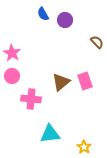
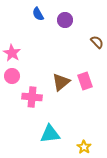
blue semicircle: moved 5 px left
pink cross: moved 1 px right, 2 px up
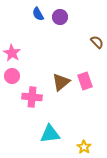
purple circle: moved 5 px left, 3 px up
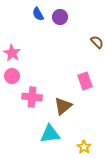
brown triangle: moved 2 px right, 24 px down
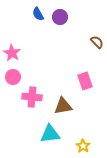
pink circle: moved 1 px right, 1 px down
brown triangle: rotated 30 degrees clockwise
yellow star: moved 1 px left, 1 px up
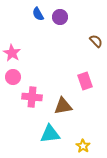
brown semicircle: moved 1 px left, 1 px up
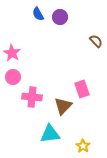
pink rectangle: moved 3 px left, 8 px down
brown triangle: rotated 36 degrees counterclockwise
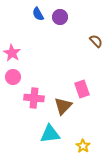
pink cross: moved 2 px right, 1 px down
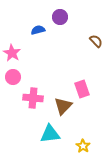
blue semicircle: moved 16 px down; rotated 104 degrees clockwise
pink cross: moved 1 px left
